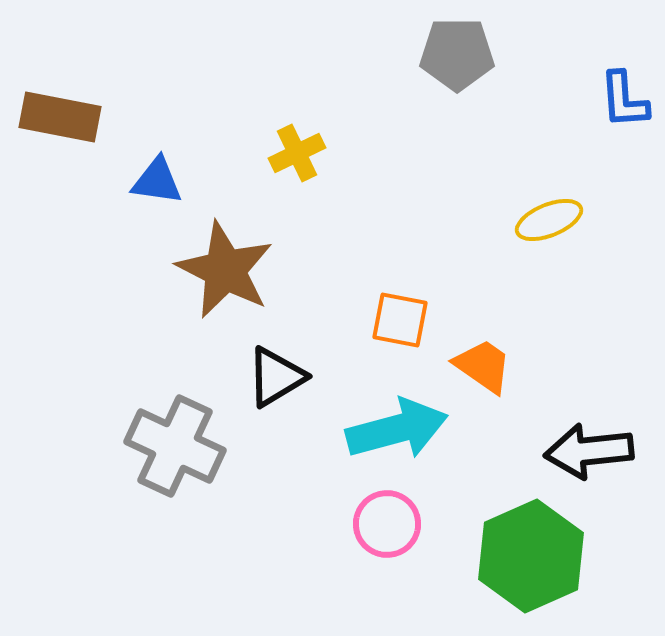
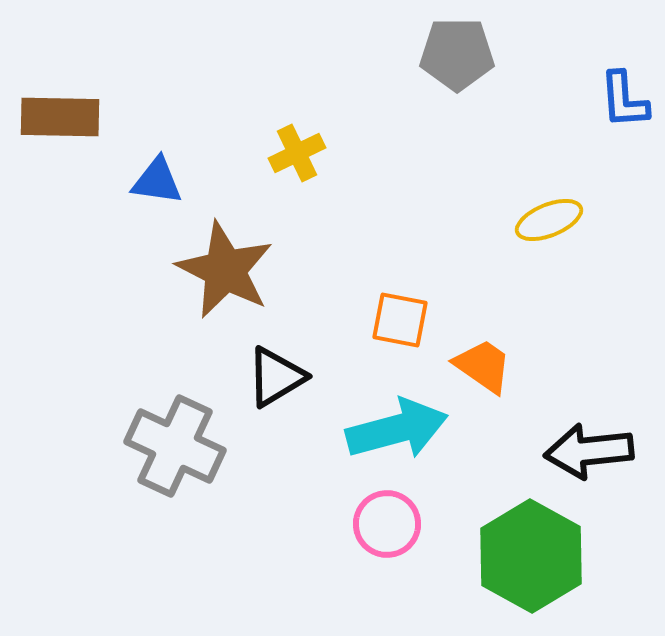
brown rectangle: rotated 10 degrees counterclockwise
green hexagon: rotated 7 degrees counterclockwise
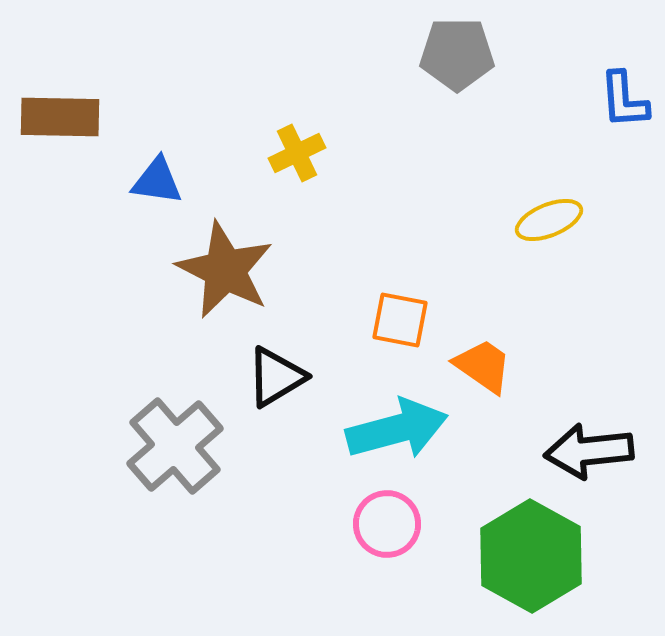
gray cross: rotated 24 degrees clockwise
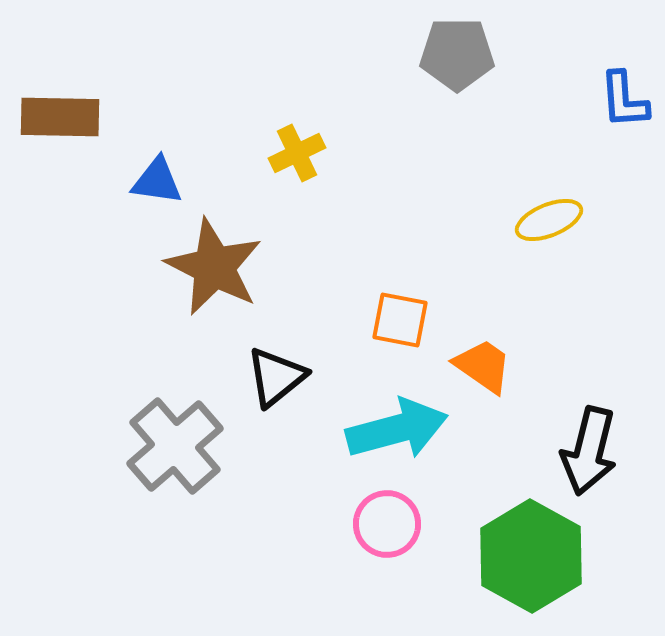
brown star: moved 11 px left, 3 px up
black triangle: rotated 8 degrees counterclockwise
black arrow: rotated 70 degrees counterclockwise
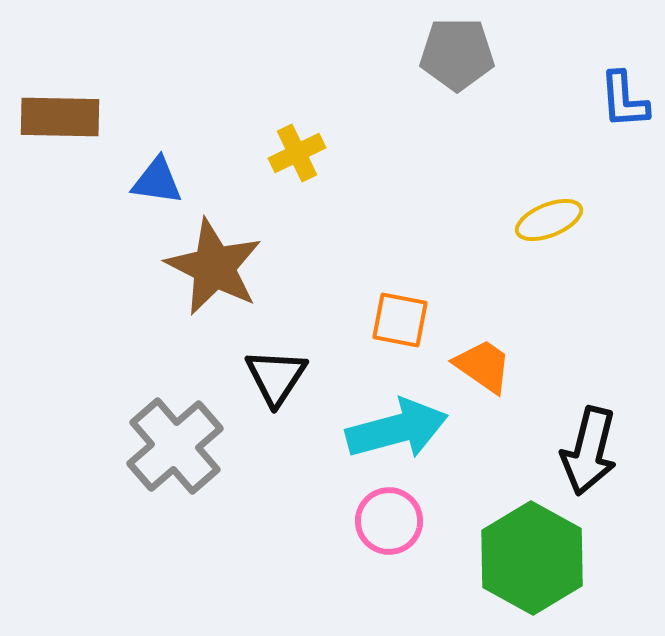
black triangle: rotated 18 degrees counterclockwise
pink circle: moved 2 px right, 3 px up
green hexagon: moved 1 px right, 2 px down
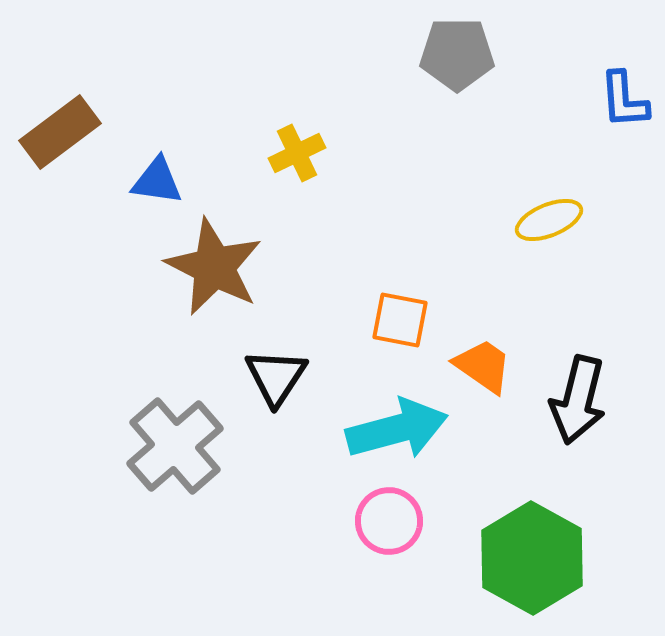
brown rectangle: moved 15 px down; rotated 38 degrees counterclockwise
black arrow: moved 11 px left, 51 px up
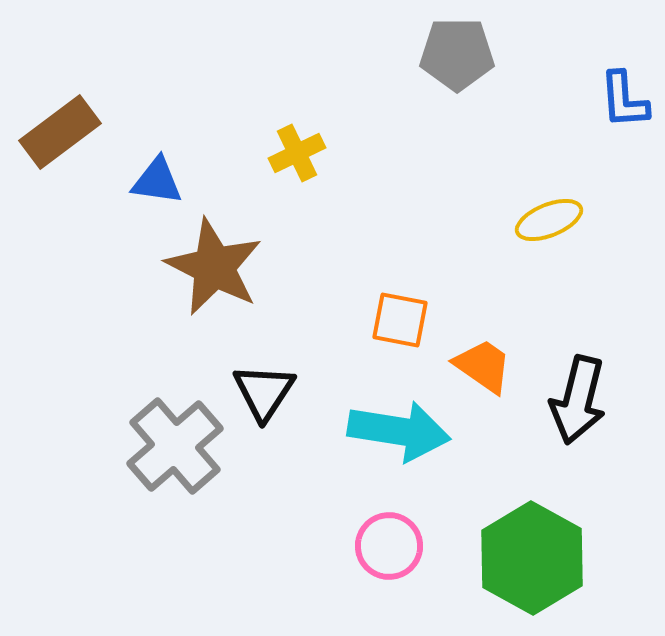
black triangle: moved 12 px left, 15 px down
cyan arrow: moved 2 px right, 2 px down; rotated 24 degrees clockwise
pink circle: moved 25 px down
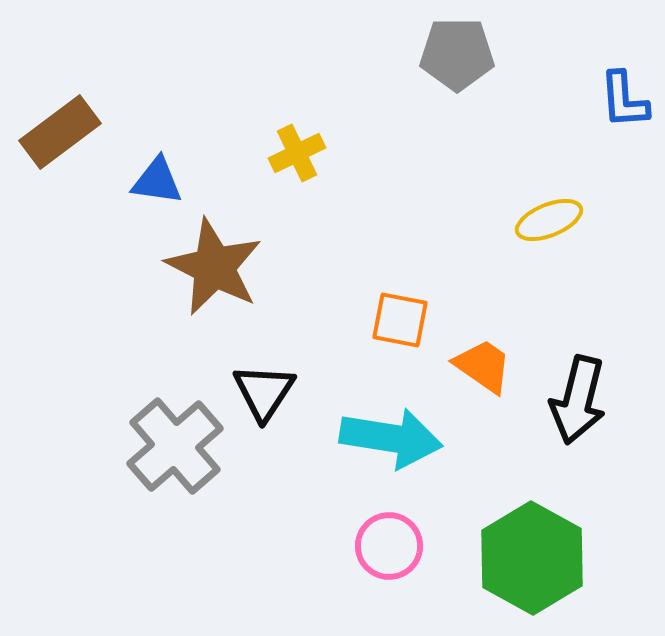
cyan arrow: moved 8 px left, 7 px down
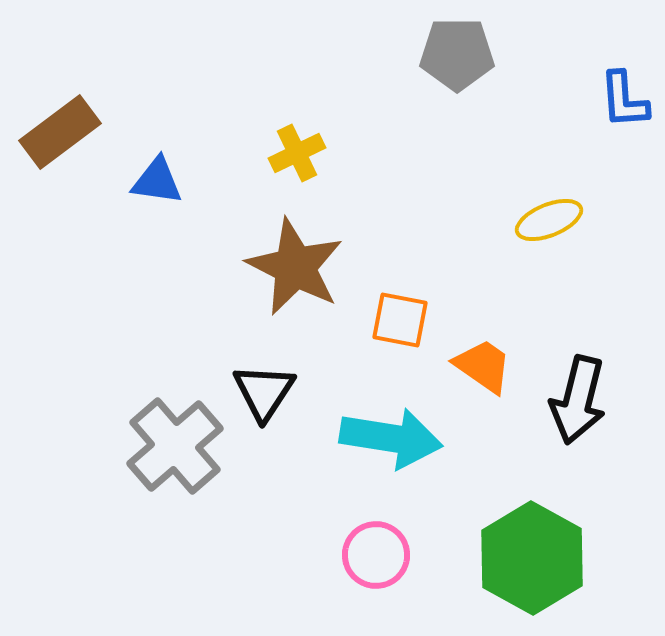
brown star: moved 81 px right
pink circle: moved 13 px left, 9 px down
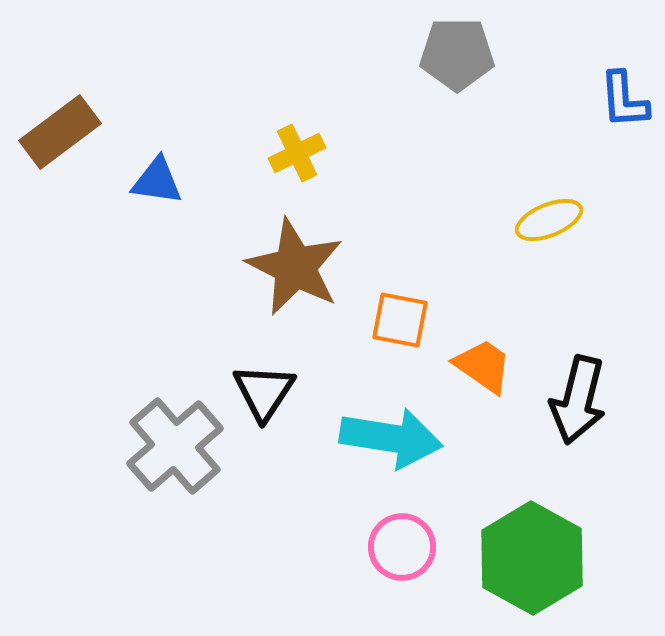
pink circle: moved 26 px right, 8 px up
